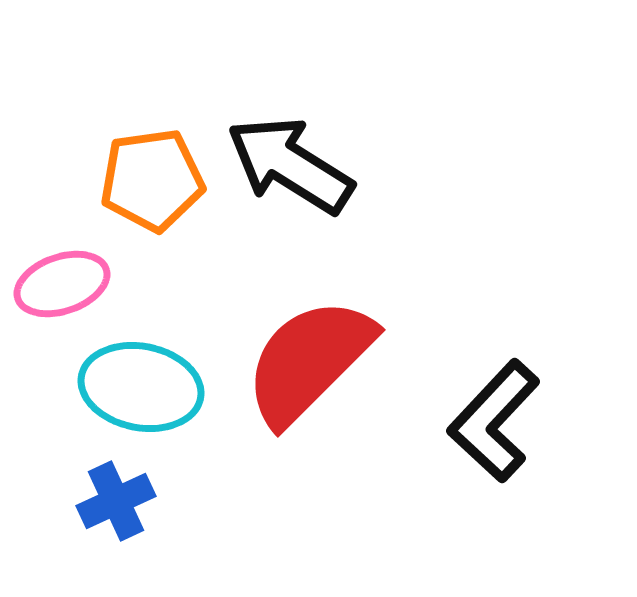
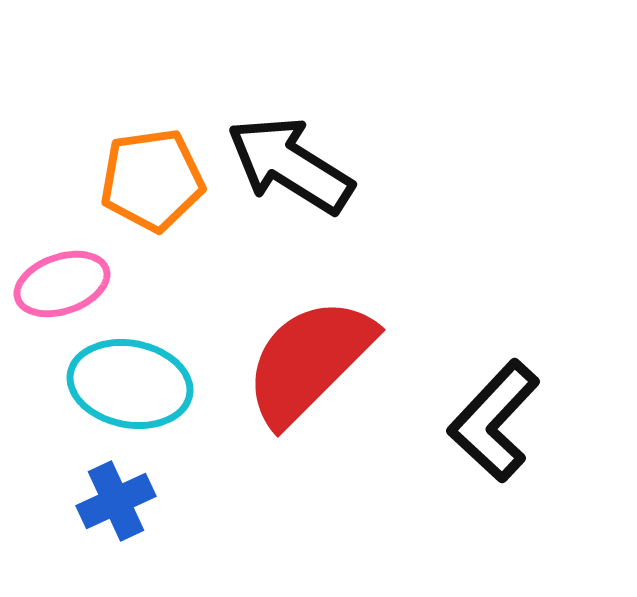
cyan ellipse: moved 11 px left, 3 px up
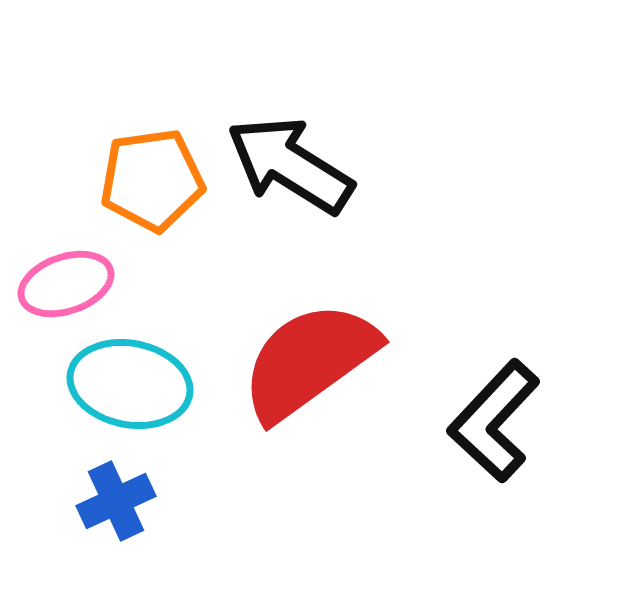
pink ellipse: moved 4 px right
red semicircle: rotated 9 degrees clockwise
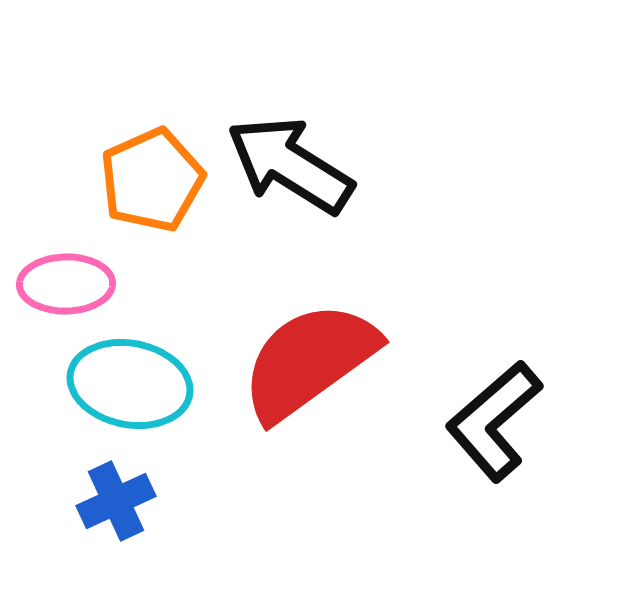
orange pentagon: rotated 16 degrees counterclockwise
pink ellipse: rotated 18 degrees clockwise
black L-shape: rotated 6 degrees clockwise
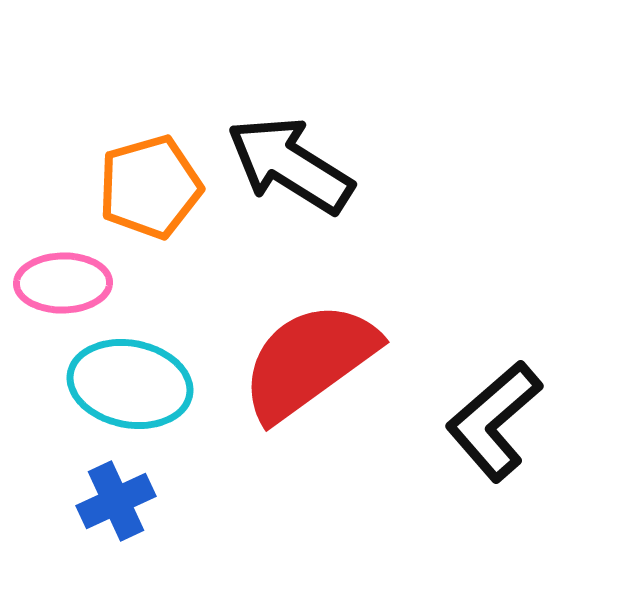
orange pentagon: moved 2 px left, 7 px down; rotated 8 degrees clockwise
pink ellipse: moved 3 px left, 1 px up
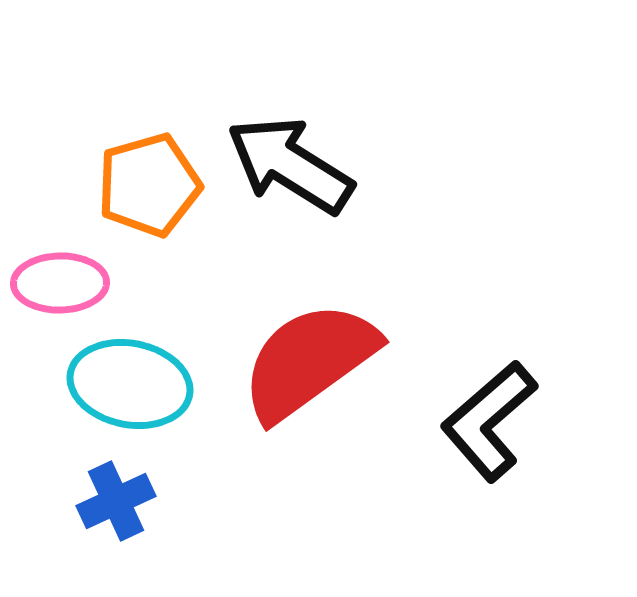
orange pentagon: moved 1 px left, 2 px up
pink ellipse: moved 3 px left
black L-shape: moved 5 px left
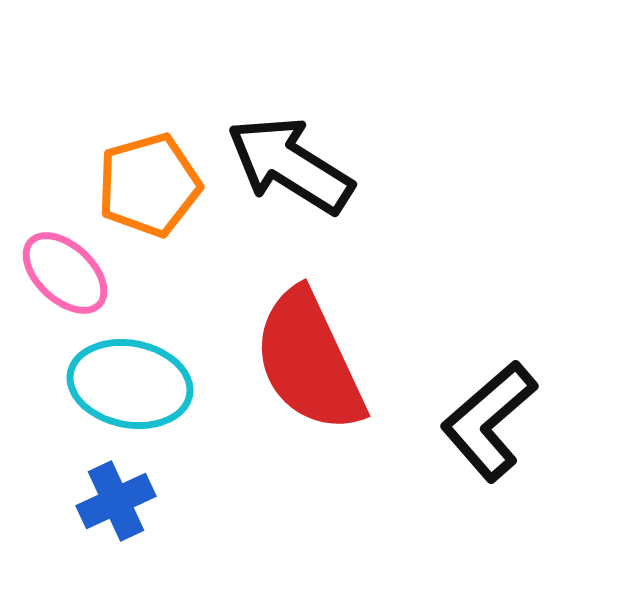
pink ellipse: moved 5 px right, 10 px up; rotated 44 degrees clockwise
red semicircle: rotated 79 degrees counterclockwise
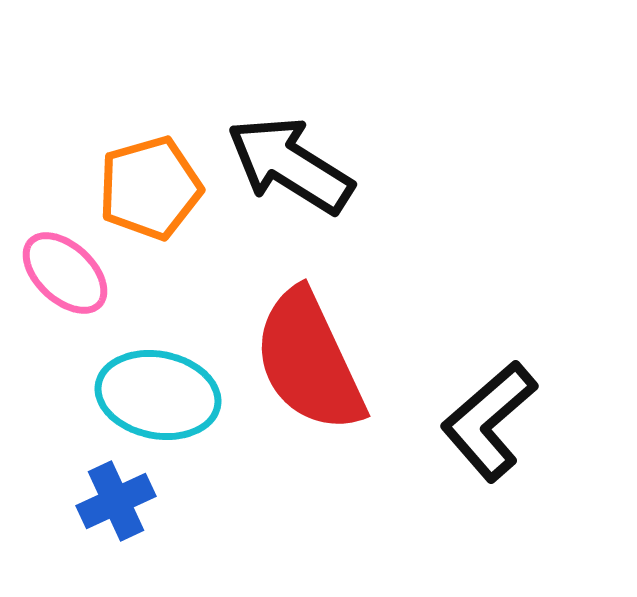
orange pentagon: moved 1 px right, 3 px down
cyan ellipse: moved 28 px right, 11 px down
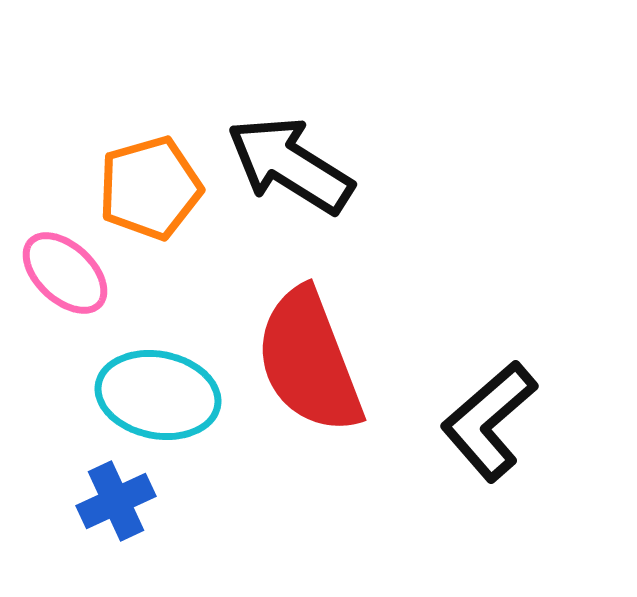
red semicircle: rotated 4 degrees clockwise
